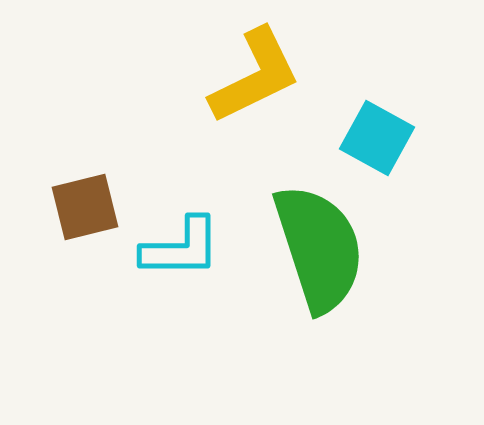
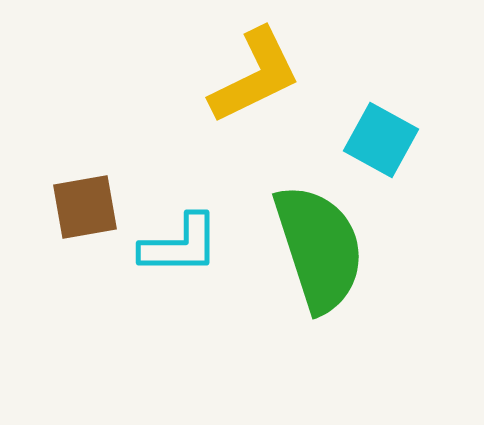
cyan square: moved 4 px right, 2 px down
brown square: rotated 4 degrees clockwise
cyan L-shape: moved 1 px left, 3 px up
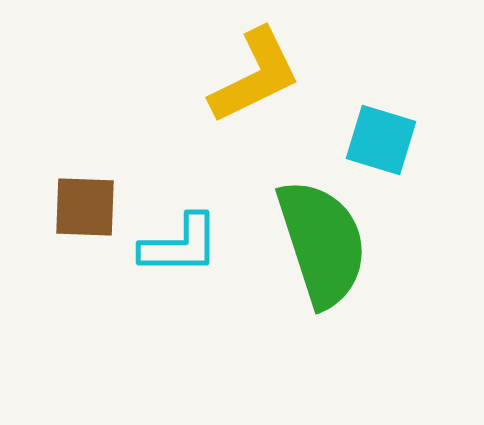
cyan square: rotated 12 degrees counterclockwise
brown square: rotated 12 degrees clockwise
green semicircle: moved 3 px right, 5 px up
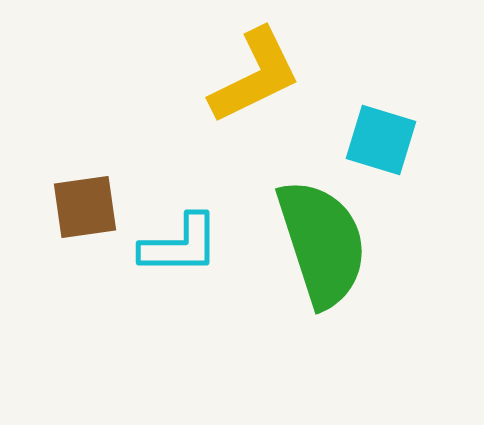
brown square: rotated 10 degrees counterclockwise
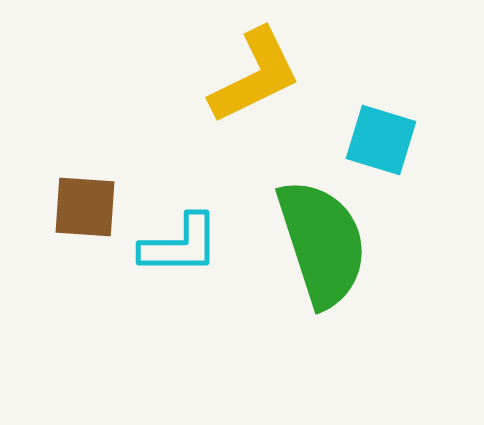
brown square: rotated 12 degrees clockwise
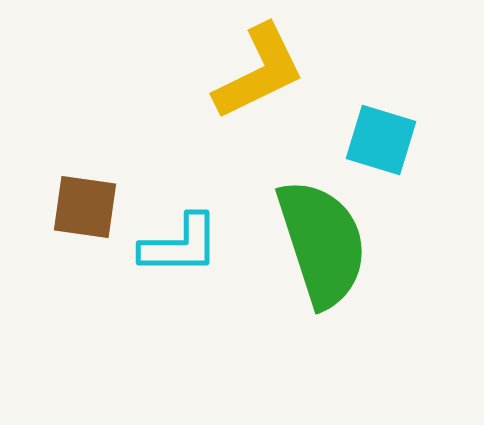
yellow L-shape: moved 4 px right, 4 px up
brown square: rotated 4 degrees clockwise
